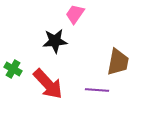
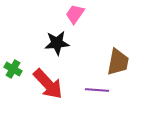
black star: moved 2 px right, 2 px down
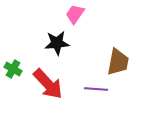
purple line: moved 1 px left, 1 px up
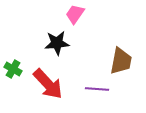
brown trapezoid: moved 3 px right, 1 px up
purple line: moved 1 px right
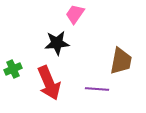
green cross: rotated 36 degrees clockwise
red arrow: moved 1 px right, 1 px up; rotated 20 degrees clockwise
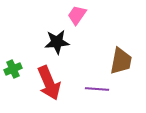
pink trapezoid: moved 2 px right, 1 px down
black star: moved 1 px up
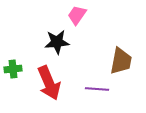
green cross: rotated 18 degrees clockwise
